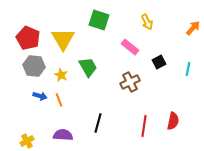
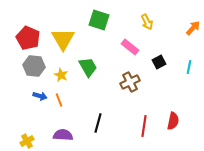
cyan line: moved 1 px right, 2 px up
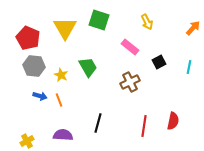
yellow triangle: moved 2 px right, 11 px up
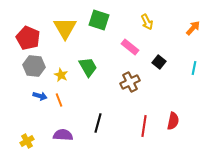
black square: rotated 24 degrees counterclockwise
cyan line: moved 5 px right, 1 px down
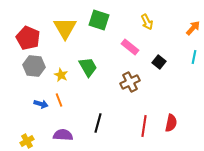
cyan line: moved 11 px up
blue arrow: moved 1 px right, 8 px down
red semicircle: moved 2 px left, 2 px down
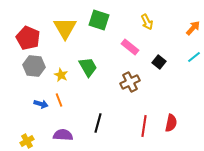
cyan line: rotated 40 degrees clockwise
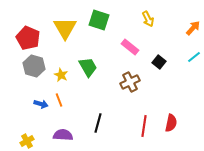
yellow arrow: moved 1 px right, 3 px up
gray hexagon: rotated 10 degrees clockwise
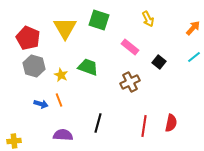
green trapezoid: rotated 40 degrees counterclockwise
yellow cross: moved 13 px left; rotated 24 degrees clockwise
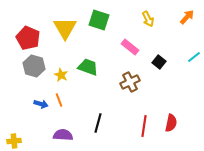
orange arrow: moved 6 px left, 11 px up
